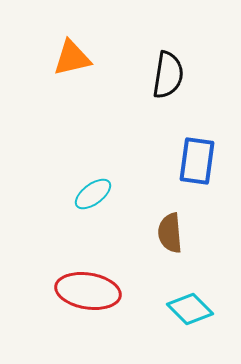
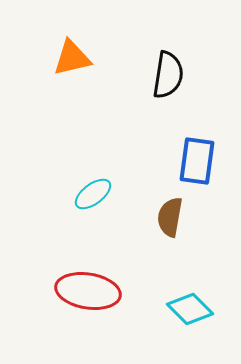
brown semicircle: moved 16 px up; rotated 15 degrees clockwise
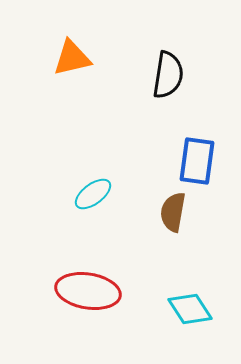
brown semicircle: moved 3 px right, 5 px up
cyan diamond: rotated 12 degrees clockwise
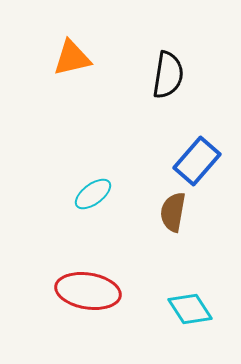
blue rectangle: rotated 33 degrees clockwise
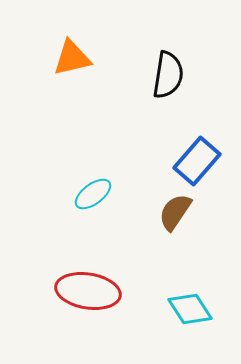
brown semicircle: moved 2 px right; rotated 24 degrees clockwise
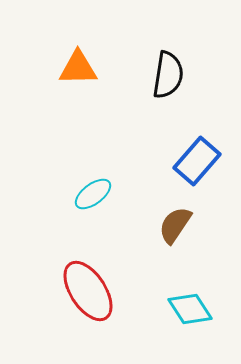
orange triangle: moved 6 px right, 10 px down; rotated 12 degrees clockwise
brown semicircle: moved 13 px down
red ellipse: rotated 48 degrees clockwise
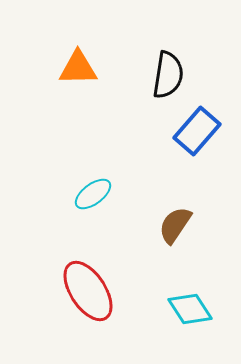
blue rectangle: moved 30 px up
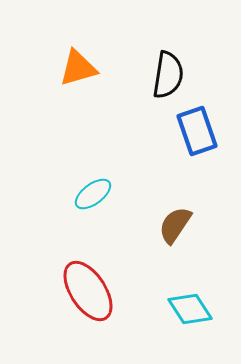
orange triangle: rotated 15 degrees counterclockwise
blue rectangle: rotated 60 degrees counterclockwise
